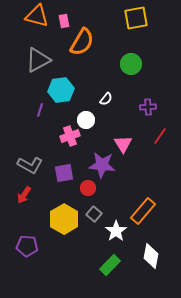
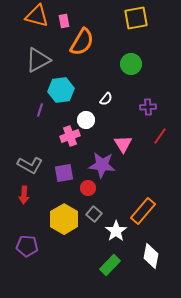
red arrow: rotated 30 degrees counterclockwise
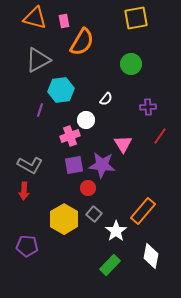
orange triangle: moved 2 px left, 2 px down
purple square: moved 10 px right, 8 px up
red arrow: moved 4 px up
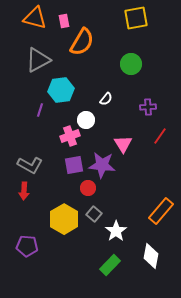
orange rectangle: moved 18 px right
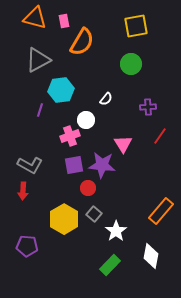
yellow square: moved 8 px down
red arrow: moved 1 px left
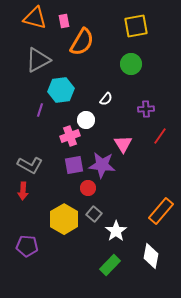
purple cross: moved 2 px left, 2 px down
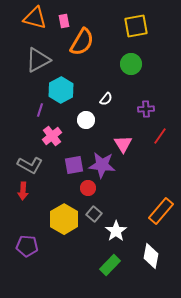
cyan hexagon: rotated 20 degrees counterclockwise
pink cross: moved 18 px left; rotated 18 degrees counterclockwise
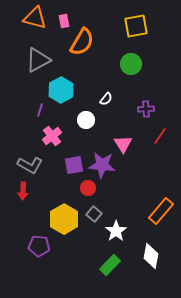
purple pentagon: moved 12 px right
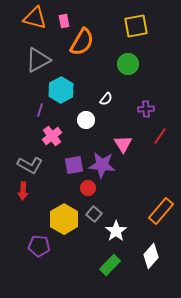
green circle: moved 3 px left
white diamond: rotated 30 degrees clockwise
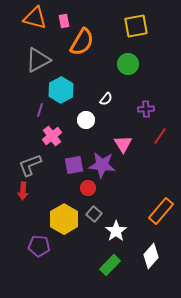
gray L-shape: rotated 130 degrees clockwise
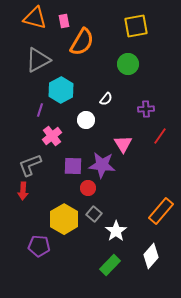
purple square: moved 1 px left, 1 px down; rotated 12 degrees clockwise
